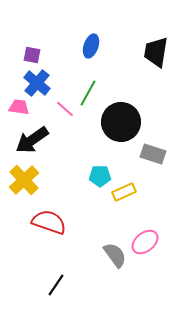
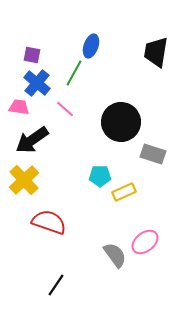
green line: moved 14 px left, 20 px up
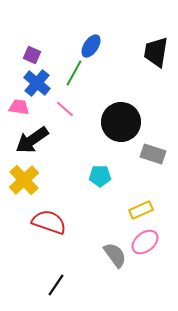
blue ellipse: rotated 15 degrees clockwise
purple square: rotated 12 degrees clockwise
yellow rectangle: moved 17 px right, 18 px down
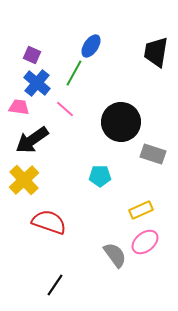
black line: moved 1 px left
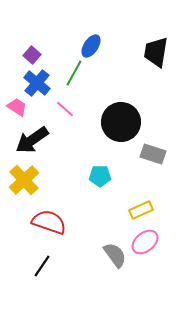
purple square: rotated 18 degrees clockwise
pink trapezoid: moved 2 px left; rotated 25 degrees clockwise
black line: moved 13 px left, 19 px up
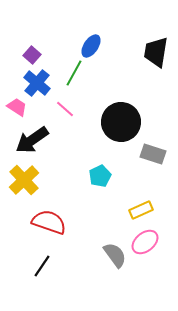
cyan pentagon: rotated 25 degrees counterclockwise
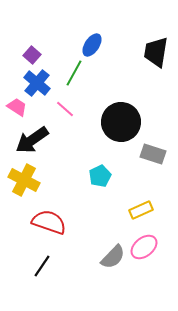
blue ellipse: moved 1 px right, 1 px up
yellow cross: rotated 20 degrees counterclockwise
pink ellipse: moved 1 px left, 5 px down
gray semicircle: moved 2 px left, 2 px down; rotated 80 degrees clockwise
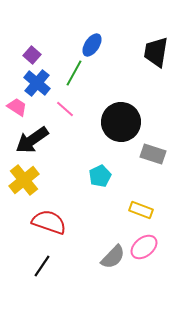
yellow cross: rotated 24 degrees clockwise
yellow rectangle: rotated 45 degrees clockwise
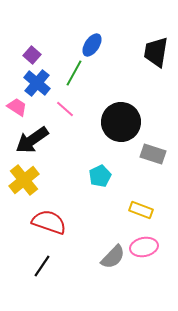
pink ellipse: rotated 28 degrees clockwise
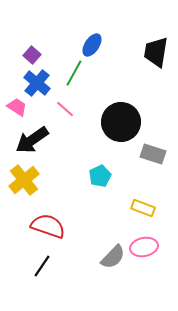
yellow rectangle: moved 2 px right, 2 px up
red semicircle: moved 1 px left, 4 px down
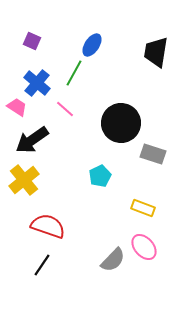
purple square: moved 14 px up; rotated 18 degrees counterclockwise
black circle: moved 1 px down
pink ellipse: rotated 60 degrees clockwise
gray semicircle: moved 3 px down
black line: moved 1 px up
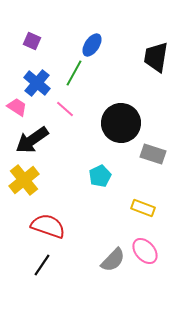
black trapezoid: moved 5 px down
pink ellipse: moved 1 px right, 4 px down
